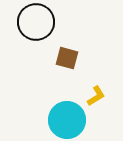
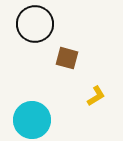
black circle: moved 1 px left, 2 px down
cyan circle: moved 35 px left
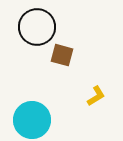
black circle: moved 2 px right, 3 px down
brown square: moved 5 px left, 3 px up
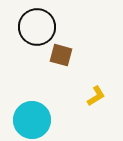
brown square: moved 1 px left
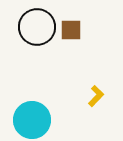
brown square: moved 10 px right, 25 px up; rotated 15 degrees counterclockwise
yellow L-shape: rotated 15 degrees counterclockwise
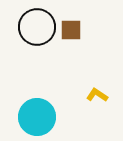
yellow L-shape: moved 1 px right, 1 px up; rotated 100 degrees counterclockwise
cyan circle: moved 5 px right, 3 px up
